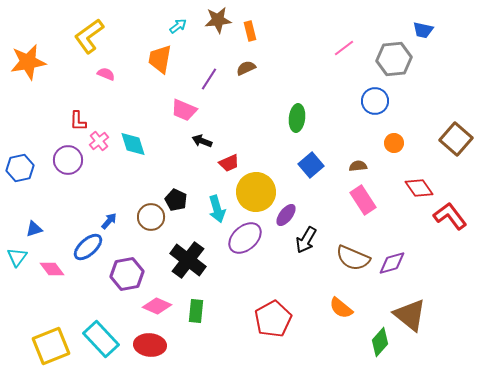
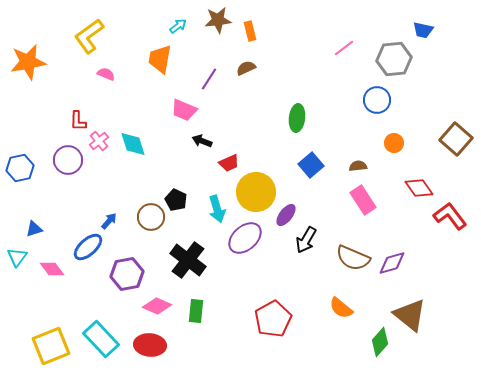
blue circle at (375, 101): moved 2 px right, 1 px up
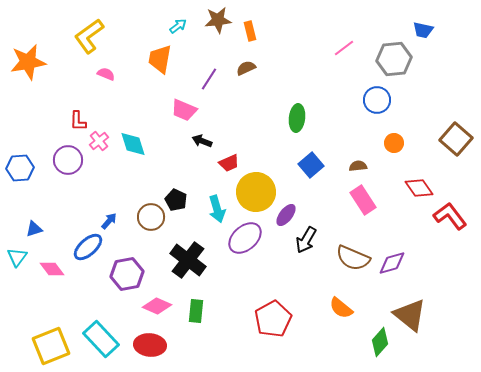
blue hexagon at (20, 168): rotated 8 degrees clockwise
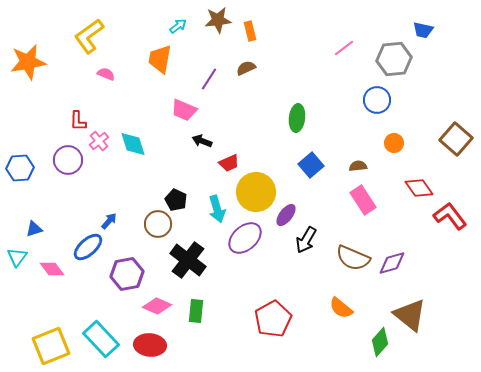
brown circle at (151, 217): moved 7 px right, 7 px down
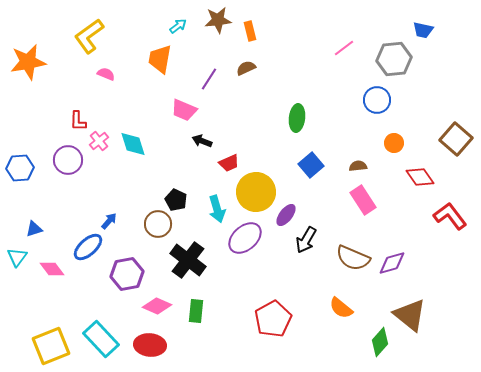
red diamond at (419, 188): moved 1 px right, 11 px up
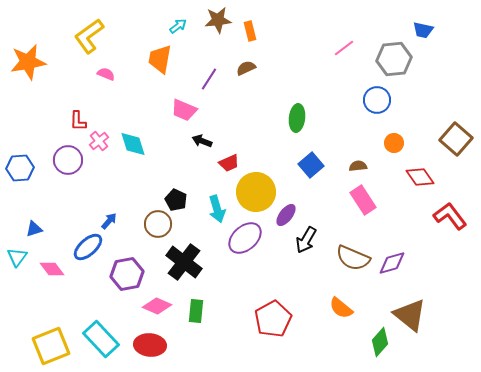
black cross at (188, 260): moved 4 px left, 2 px down
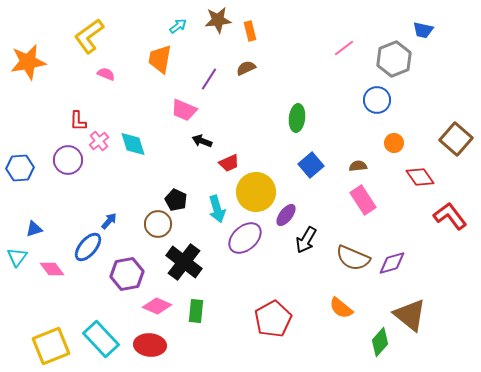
gray hexagon at (394, 59): rotated 16 degrees counterclockwise
blue ellipse at (88, 247): rotated 8 degrees counterclockwise
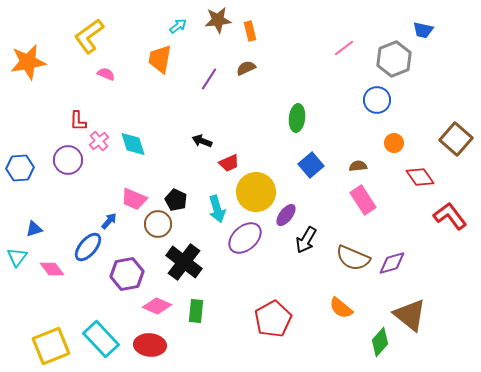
pink trapezoid at (184, 110): moved 50 px left, 89 px down
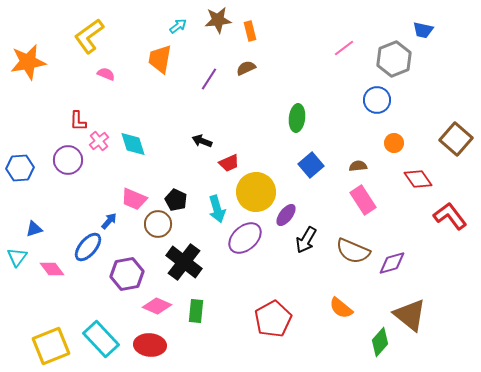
red diamond at (420, 177): moved 2 px left, 2 px down
brown semicircle at (353, 258): moved 7 px up
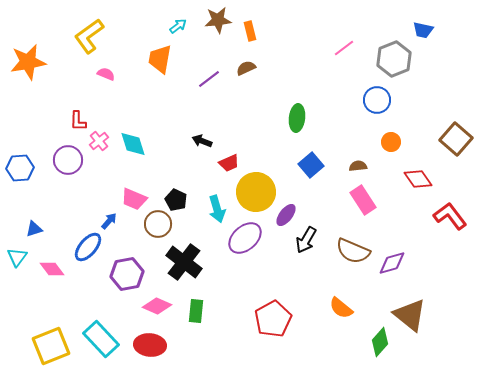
purple line at (209, 79): rotated 20 degrees clockwise
orange circle at (394, 143): moved 3 px left, 1 px up
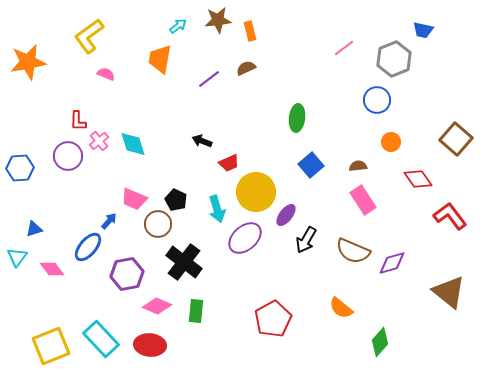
purple circle at (68, 160): moved 4 px up
brown triangle at (410, 315): moved 39 px right, 23 px up
